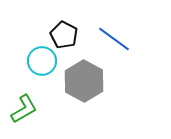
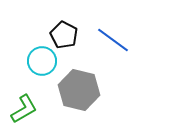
blue line: moved 1 px left, 1 px down
gray hexagon: moved 5 px left, 9 px down; rotated 15 degrees counterclockwise
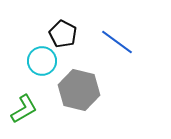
black pentagon: moved 1 px left, 1 px up
blue line: moved 4 px right, 2 px down
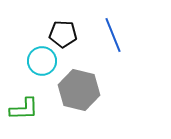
black pentagon: rotated 24 degrees counterclockwise
blue line: moved 4 px left, 7 px up; rotated 32 degrees clockwise
green L-shape: rotated 28 degrees clockwise
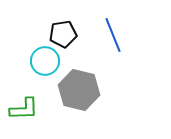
black pentagon: rotated 12 degrees counterclockwise
cyan circle: moved 3 px right
